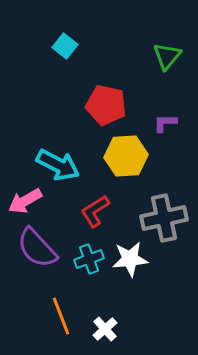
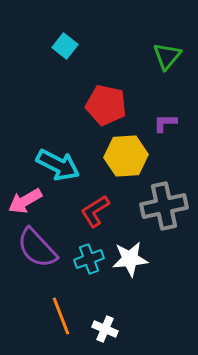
gray cross: moved 12 px up
white cross: rotated 25 degrees counterclockwise
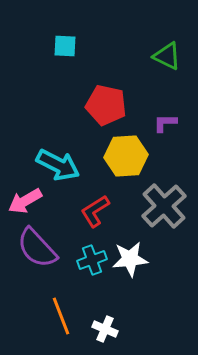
cyan square: rotated 35 degrees counterclockwise
green triangle: rotated 44 degrees counterclockwise
gray cross: rotated 30 degrees counterclockwise
cyan cross: moved 3 px right, 1 px down
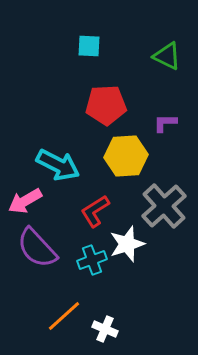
cyan square: moved 24 px right
red pentagon: rotated 15 degrees counterclockwise
white star: moved 3 px left, 15 px up; rotated 12 degrees counterclockwise
orange line: moved 3 px right; rotated 69 degrees clockwise
